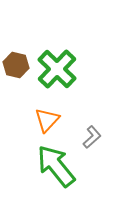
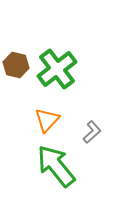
green cross: rotated 9 degrees clockwise
gray L-shape: moved 5 px up
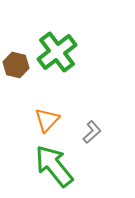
green cross: moved 17 px up
green arrow: moved 2 px left
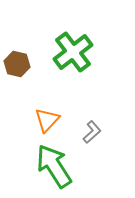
green cross: moved 16 px right
brown hexagon: moved 1 px right, 1 px up
green arrow: rotated 6 degrees clockwise
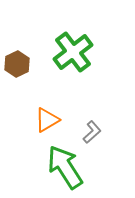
brown hexagon: rotated 20 degrees clockwise
orange triangle: rotated 16 degrees clockwise
green arrow: moved 11 px right, 1 px down
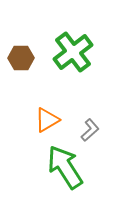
brown hexagon: moved 4 px right, 6 px up; rotated 25 degrees clockwise
gray L-shape: moved 2 px left, 2 px up
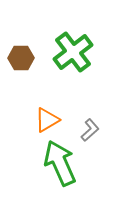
green arrow: moved 5 px left, 4 px up; rotated 9 degrees clockwise
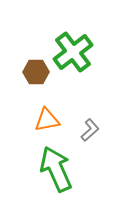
brown hexagon: moved 15 px right, 14 px down
orange triangle: rotated 20 degrees clockwise
green arrow: moved 4 px left, 6 px down
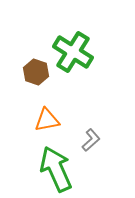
green cross: rotated 21 degrees counterclockwise
brown hexagon: rotated 20 degrees clockwise
gray L-shape: moved 1 px right, 10 px down
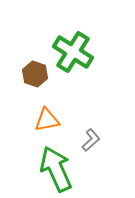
brown hexagon: moved 1 px left, 2 px down
